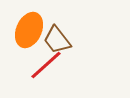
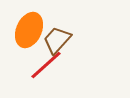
brown trapezoid: rotated 80 degrees clockwise
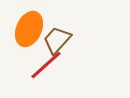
orange ellipse: moved 1 px up
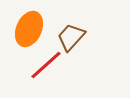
brown trapezoid: moved 14 px right, 3 px up
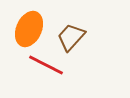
red line: rotated 69 degrees clockwise
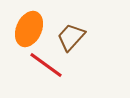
red line: rotated 9 degrees clockwise
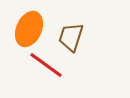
brown trapezoid: rotated 24 degrees counterclockwise
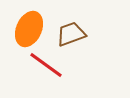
brown trapezoid: moved 3 px up; rotated 52 degrees clockwise
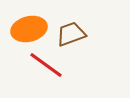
orange ellipse: rotated 52 degrees clockwise
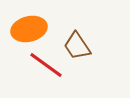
brown trapezoid: moved 6 px right, 12 px down; rotated 104 degrees counterclockwise
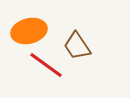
orange ellipse: moved 2 px down
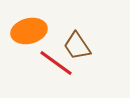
red line: moved 10 px right, 2 px up
